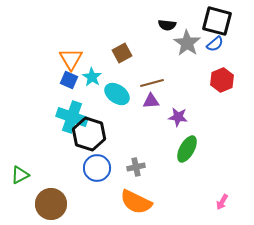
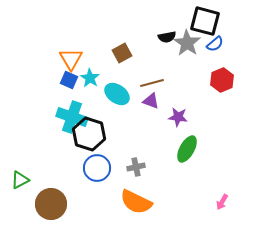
black square: moved 12 px left
black semicircle: moved 12 px down; rotated 18 degrees counterclockwise
cyan star: moved 2 px left, 1 px down
purple triangle: rotated 24 degrees clockwise
green triangle: moved 5 px down
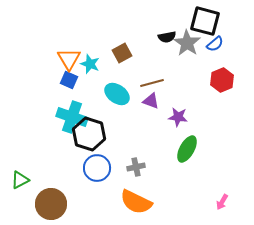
orange triangle: moved 2 px left
cyan star: moved 14 px up; rotated 12 degrees counterclockwise
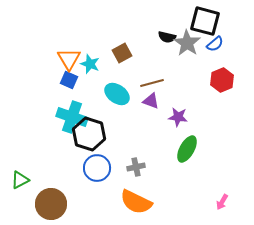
black semicircle: rotated 24 degrees clockwise
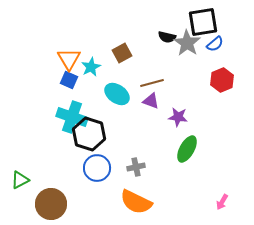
black square: moved 2 px left, 1 px down; rotated 24 degrees counterclockwise
cyan star: moved 1 px right, 3 px down; rotated 24 degrees clockwise
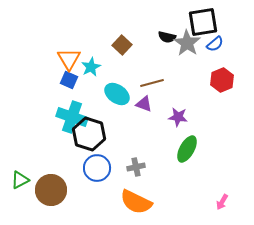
brown square: moved 8 px up; rotated 18 degrees counterclockwise
purple triangle: moved 7 px left, 3 px down
brown circle: moved 14 px up
